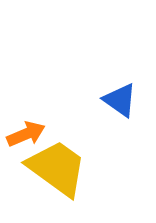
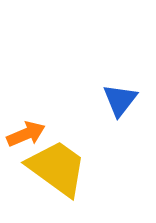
blue triangle: rotated 33 degrees clockwise
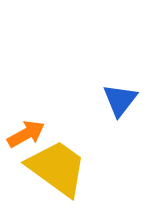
orange arrow: rotated 6 degrees counterclockwise
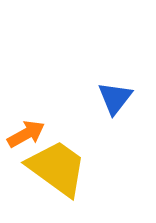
blue triangle: moved 5 px left, 2 px up
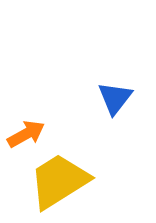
yellow trapezoid: moved 2 px right, 13 px down; rotated 68 degrees counterclockwise
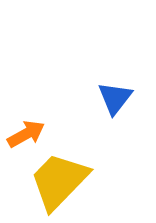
yellow trapezoid: rotated 14 degrees counterclockwise
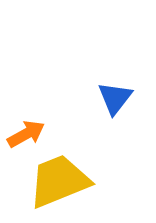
yellow trapezoid: rotated 24 degrees clockwise
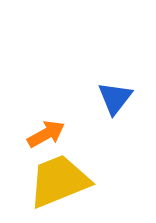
orange arrow: moved 20 px right
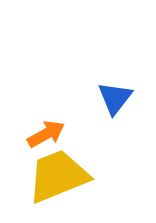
yellow trapezoid: moved 1 px left, 5 px up
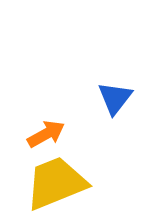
yellow trapezoid: moved 2 px left, 7 px down
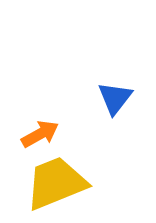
orange arrow: moved 6 px left
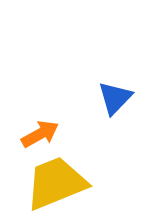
blue triangle: rotated 6 degrees clockwise
